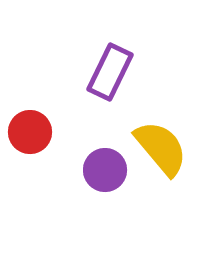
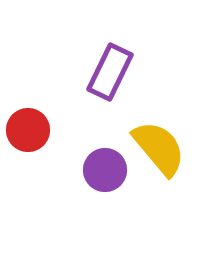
red circle: moved 2 px left, 2 px up
yellow semicircle: moved 2 px left
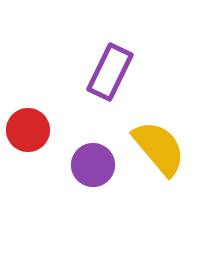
purple circle: moved 12 px left, 5 px up
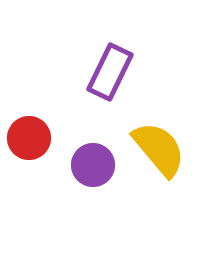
red circle: moved 1 px right, 8 px down
yellow semicircle: moved 1 px down
